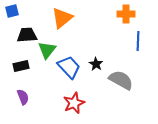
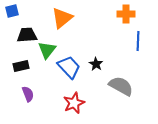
gray semicircle: moved 6 px down
purple semicircle: moved 5 px right, 3 px up
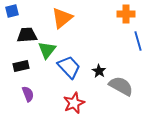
blue line: rotated 18 degrees counterclockwise
black star: moved 3 px right, 7 px down
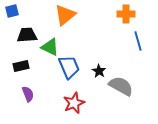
orange triangle: moved 3 px right, 3 px up
green triangle: moved 3 px right, 3 px up; rotated 42 degrees counterclockwise
blue trapezoid: rotated 20 degrees clockwise
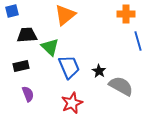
green triangle: rotated 18 degrees clockwise
red star: moved 2 px left
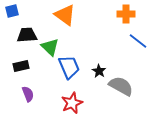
orange triangle: rotated 45 degrees counterclockwise
blue line: rotated 36 degrees counterclockwise
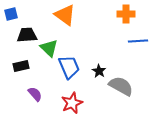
blue square: moved 1 px left, 3 px down
blue line: rotated 42 degrees counterclockwise
green triangle: moved 1 px left, 1 px down
purple semicircle: moved 7 px right; rotated 21 degrees counterclockwise
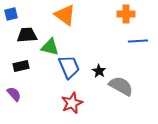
green triangle: moved 1 px right, 1 px up; rotated 30 degrees counterclockwise
purple semicircle: moved 21 px left
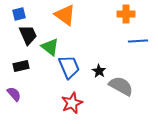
blue square: moved 8 px right
black trapezoid: moved 1 px right; rotated 70 degrees clockwise
green triangle: rotated 24 degrees clockwise
